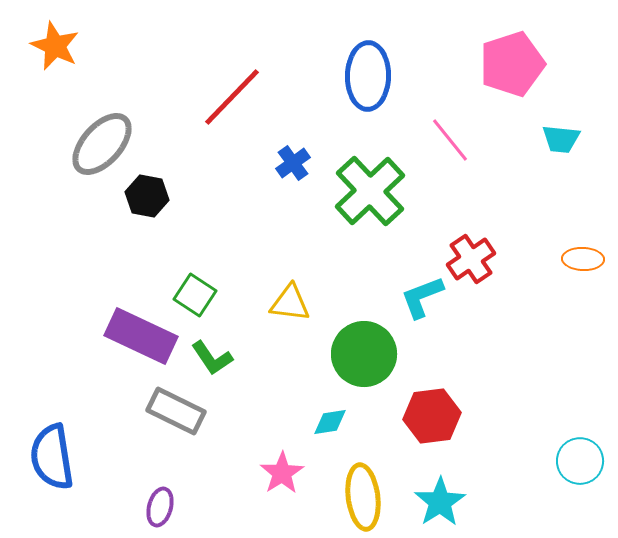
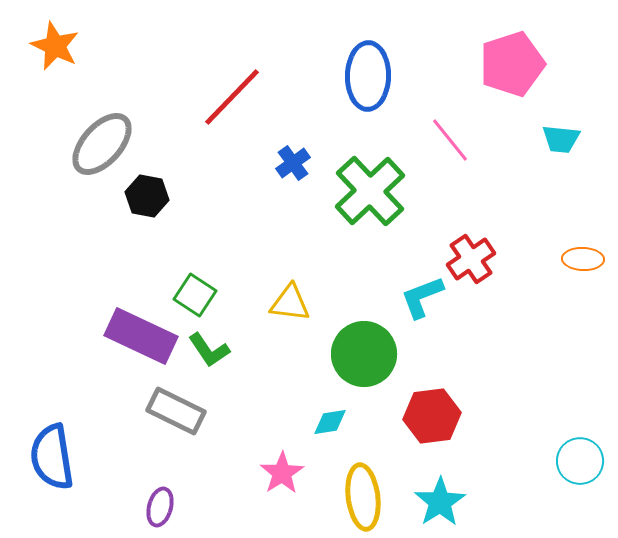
green L-shape: moved 3 px left, 8 px up
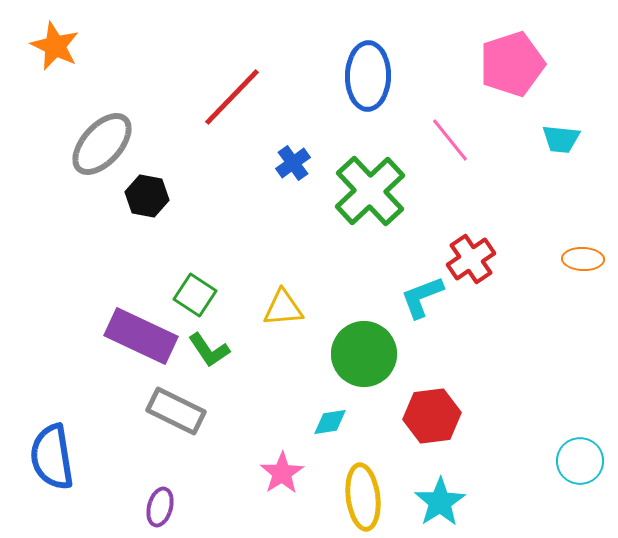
yellow triangle: moved 7 px left, 5 px down; rotated 12 degrees counterclockwise
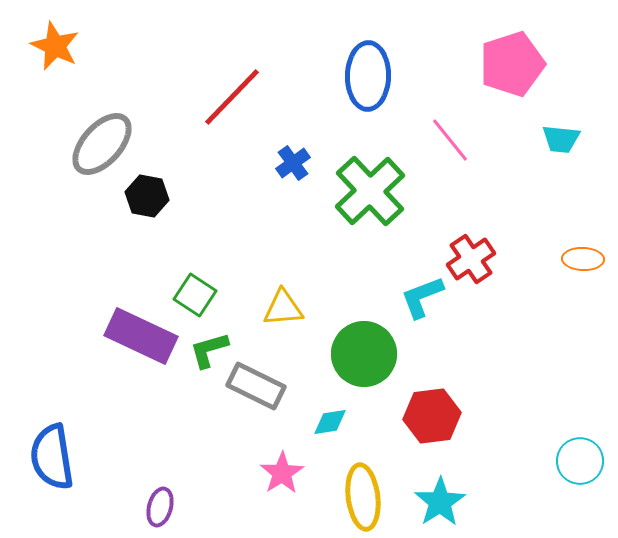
green L-shape: rotated 108 degrees clockwise
gray rectangle: moved 80 px right, 25 px up
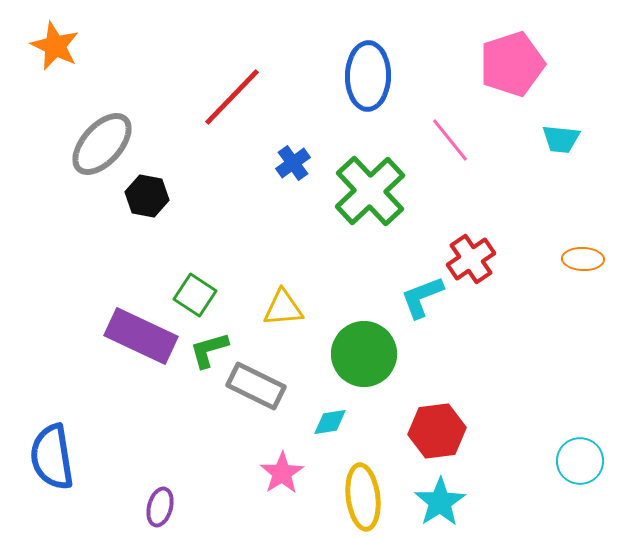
red hexagon: moved 5 px right, 15 px down
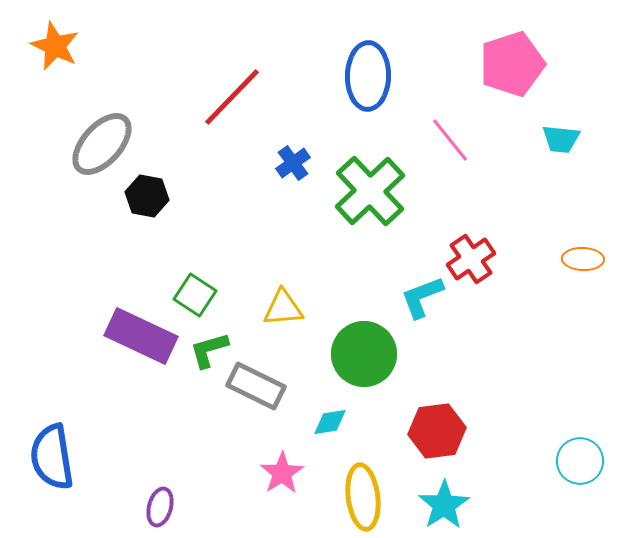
cyan star: moved 4 px right, 3 px down
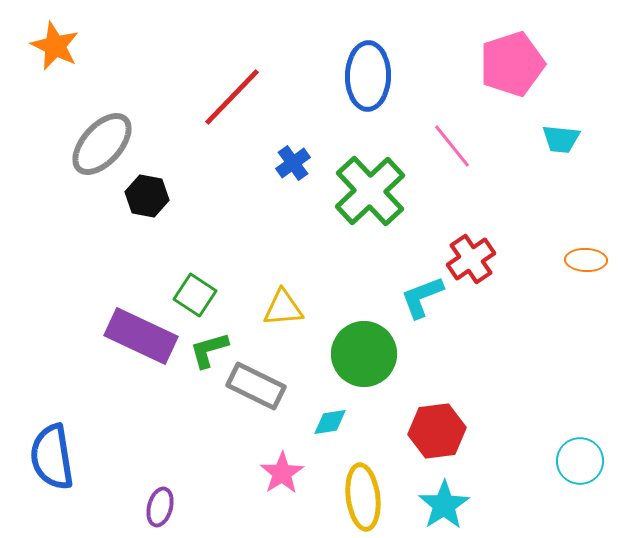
pink line: moved 2 px right, 6 px down
orange ellipse: moved 3 px right, 1 px down
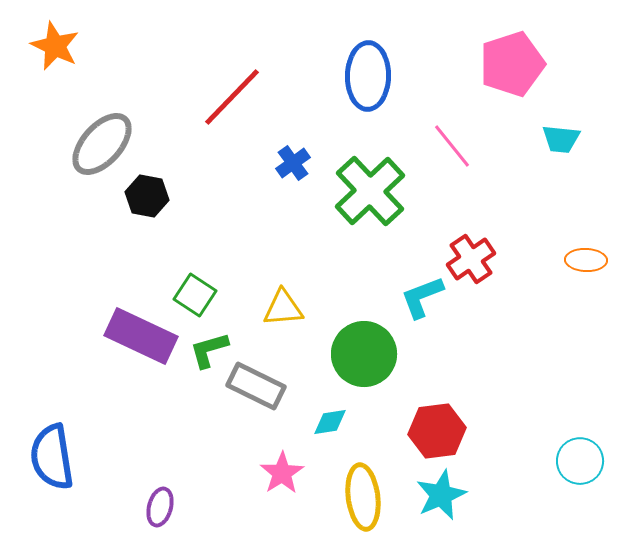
cyan star: moved 3 px left, 10 px up; rotated 9 degrees clockwise
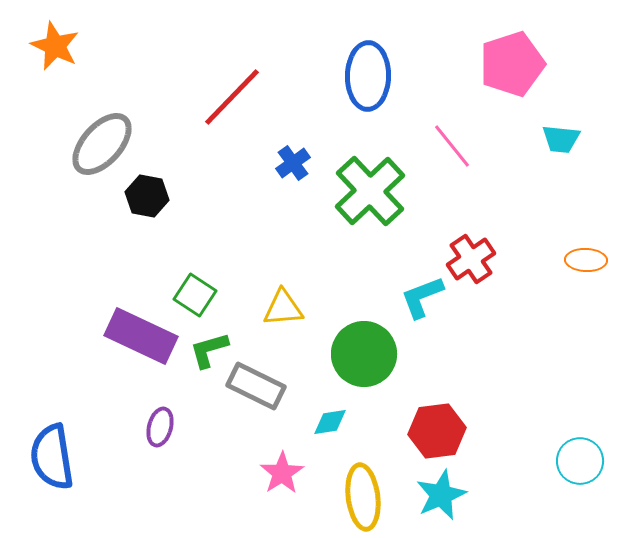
purple ellipse: moved 80 px up
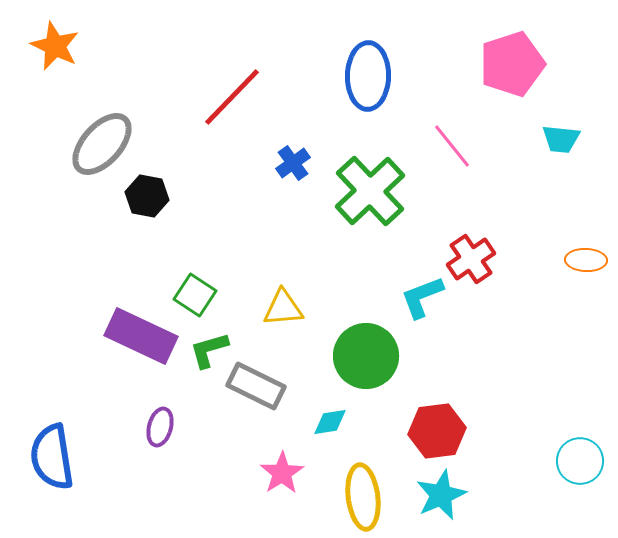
green circle: moved 2 px right, 2 px down
